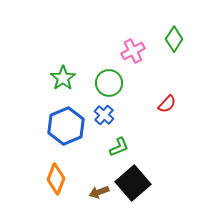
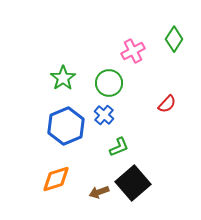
orange diamond: rotated 52 degrees clockwise
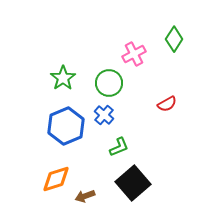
pink cross: moved 1 px right, 3 px down
red semicircle: rotated 18 degrees clockwise
brown arrow: moved 14 px left, 4 px down
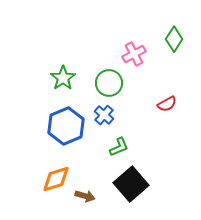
black square: moved 2 px left, 1 px down
brown arrow: rotated 144 degrees counterclockwise
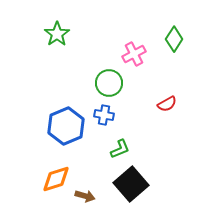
green star: moved 6 px left, 44 px up
blue cross: rotated 30 degrees counterclockwise
green L-shape: moved 1 px right, 2 px down
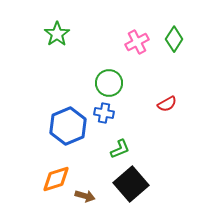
pink cross: moved 3 px right, 12 px up
blue cross: moved 2 px up
blue hexagon: moved 2 px right
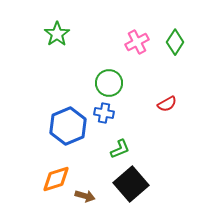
green diamond: moved 1 px right, 3 px down
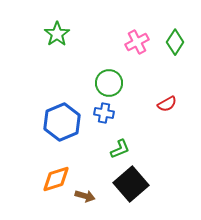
blue hexagon: moved 6 px left, 4 px up
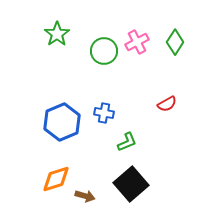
green circle: moved 5 px left, 32 px up
green L-shape: moved 7 px right, 7 px up
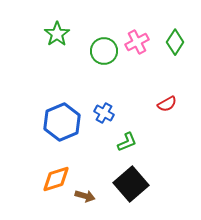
blue cross: rotated 18 degrees clockwise
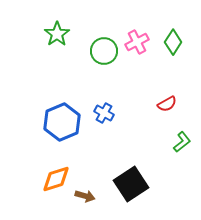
green diamond: moved 2 px left
green L-shape: moved 55 px right; rotated 15 degrees counterclockwise
black square: rotated 8 degrees clockwise
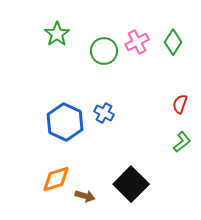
red semicircle: moved 13 px right; rotated 138 degrees clockwise
blue hexagon: moved 3 px right; rotated 12 degrees counterclockwise
black square: rotated 12 degrees counterclockwise
